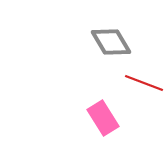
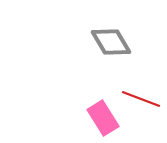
red line: moved 3 px left, 16 px down
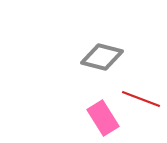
gray diamond: moved 9 px left, 15 px down; rotated 45 degrees counterclockwise
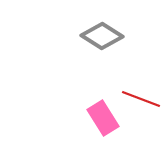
gray diamond: moved 21 px up; rotated 18 degrees clockwise
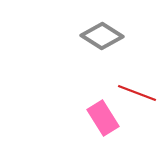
red line: moved 4 px left, 6 px up
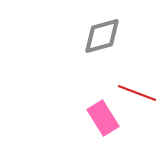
gray diamond: rotated 48 degrees counterclockwise
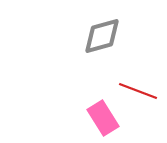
red line: moved 1 px right, 2 px up
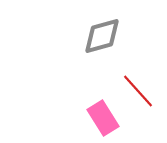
red line: rotated 27 degrees clockwise
